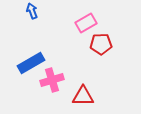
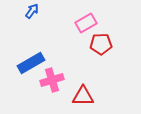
blue arrow: rotated 56 degrees clockwise
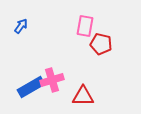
blue arrow: moved 11 px left, 15 px down
pink rectangle: moved 1 px left, 3 px down; rotated 50 degrees counterclockwise
red pentagon: rotated 15 degrees clockwise
blue rectangle: moved 24 px down
